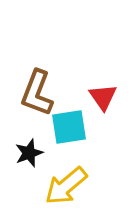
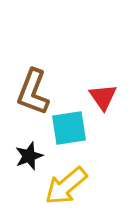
brown L-shape: moved 4 px left, 1 px up
cyan square: moved 1 px down
black star: moved 3 px down
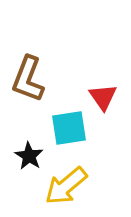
brown L-shape: moved 5 px left, 13 px up
black star: rotated 20 degrees counterclockwise
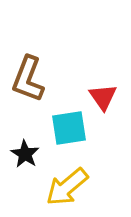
black star: moved 4 px left, 2 px up
yellow arrow: moved 1 px right, 1 px down
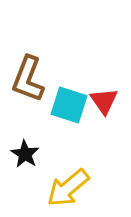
red triangle: moved 1 px right, 4 px down
cyan square: moved 23 px up; rotated 27 degrees clockwise
yellow arrow: moved 1 px right, 1 px down
